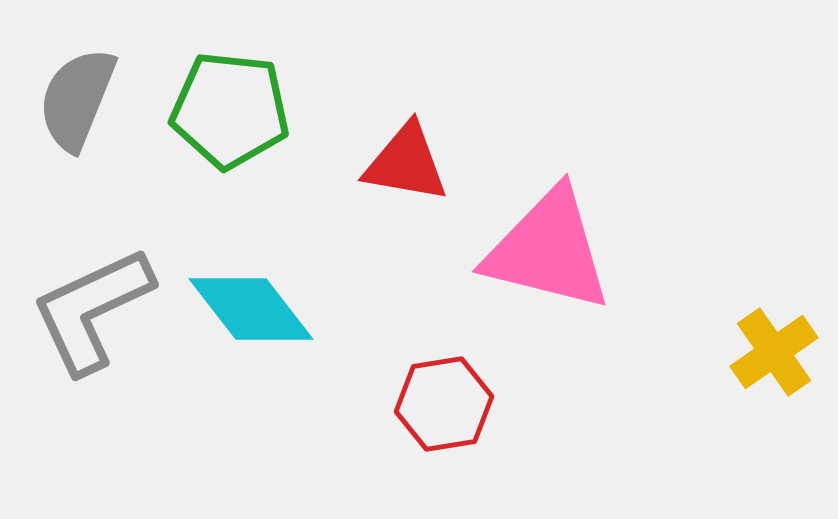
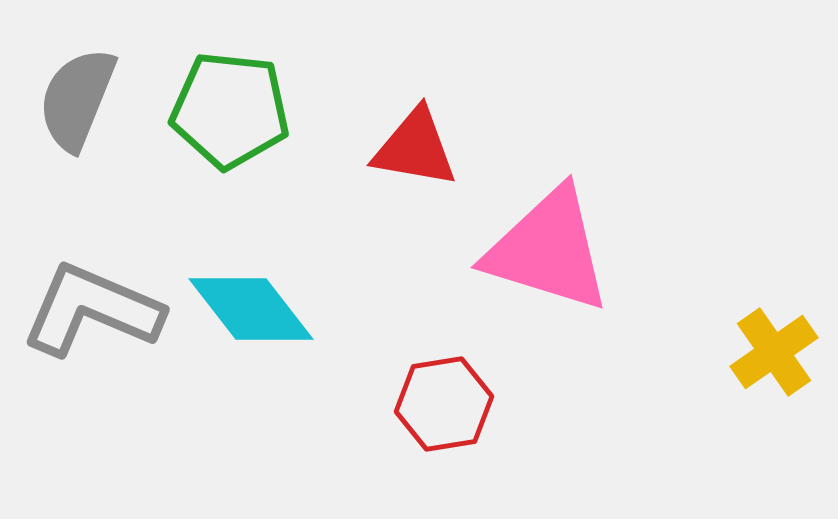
red triangle: moved 9 px right, 15 px up
pink triangle: rotated 3 degrees clockwise
gray L-shape: rotated 48 degrees clockwise
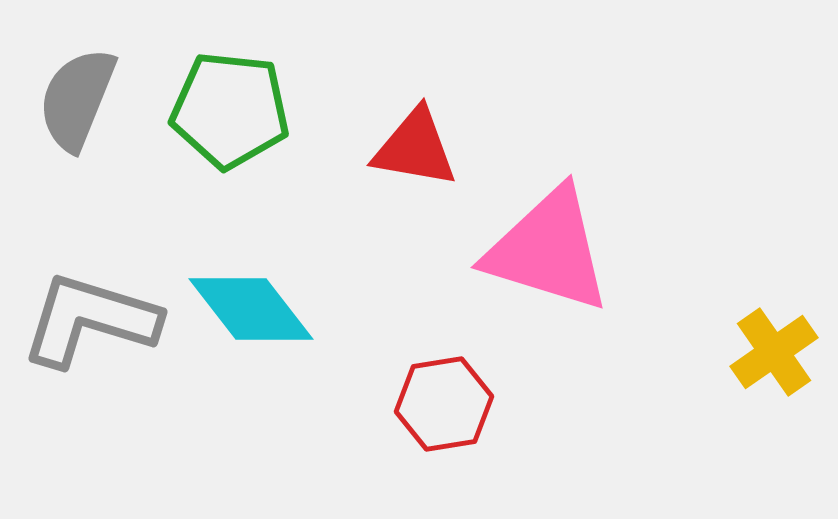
gray L-shape: moved 2 px left, 10 px down; rotated 6 degrees counterclockwise
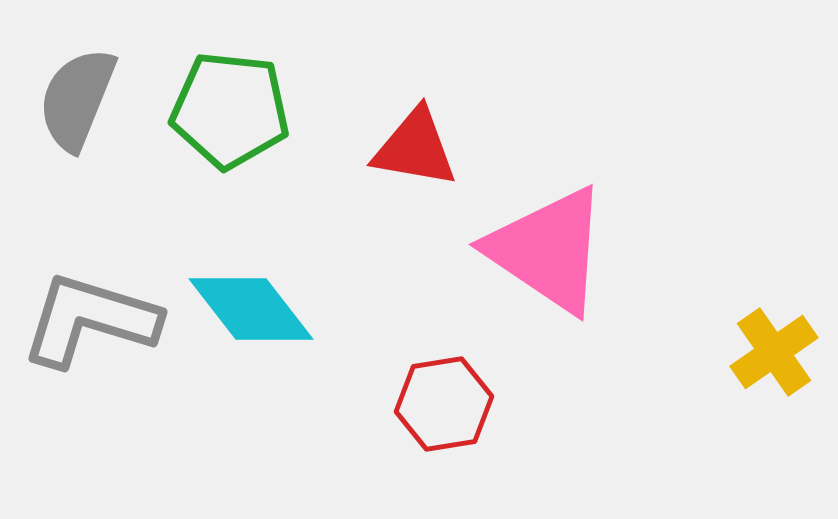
pink triangle: rotated 17 degrees clockwise
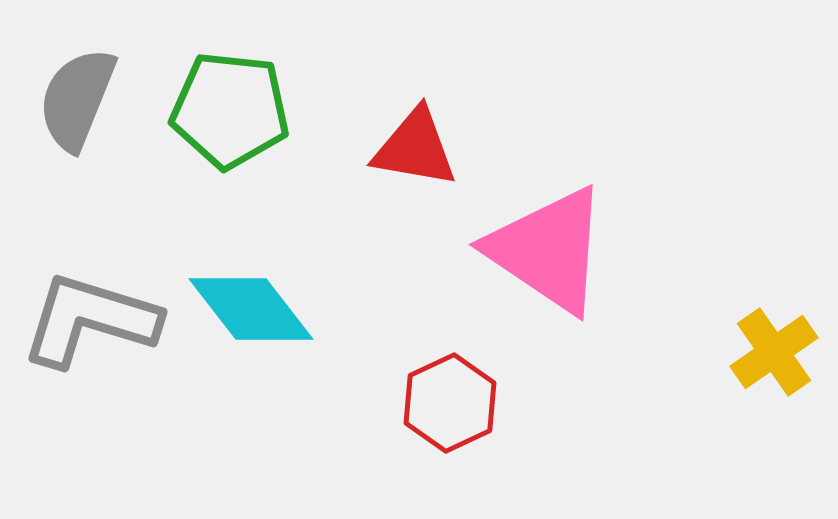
red hexagon: moved 6 px right, 1 px up; rotated 16 degrees counterclockwise
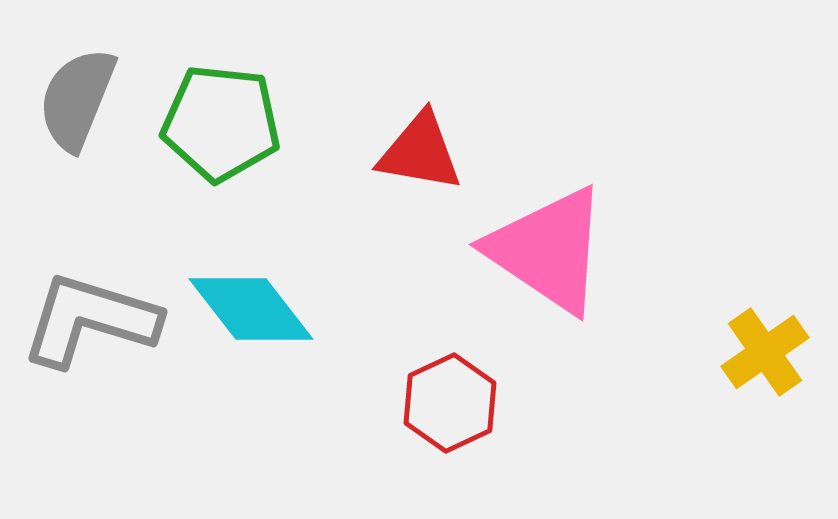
green pentagon: moved 9 px left, 13 px down
red triangle: moved 5 px right, 4 px down
yellow cross: moved 9 px left
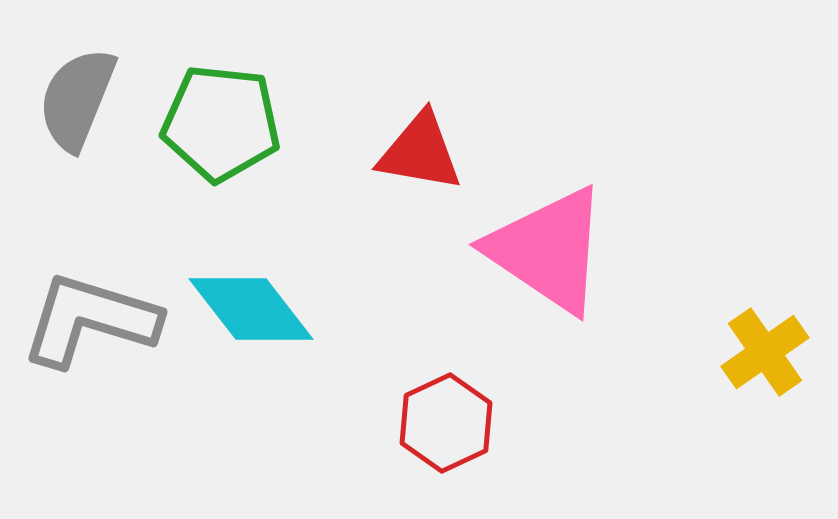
red hexagon: moved 4 px left, 20 px down
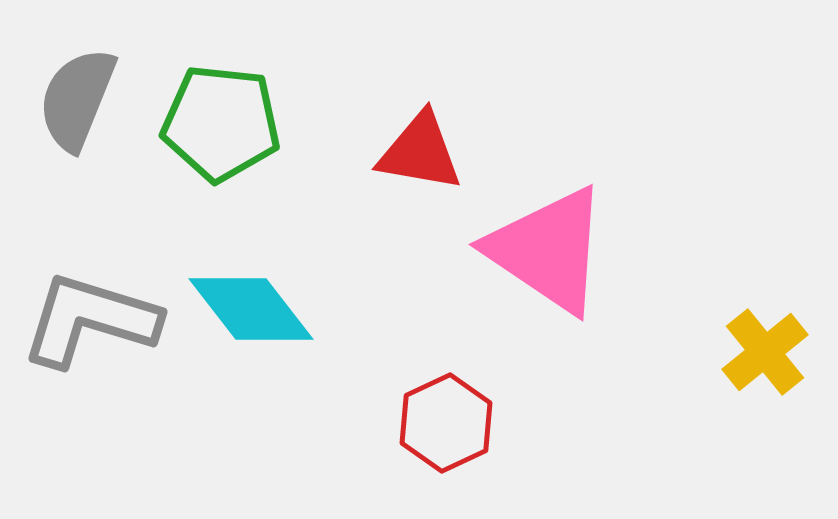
yellow cross: rotated 4 degrees counterclockwise
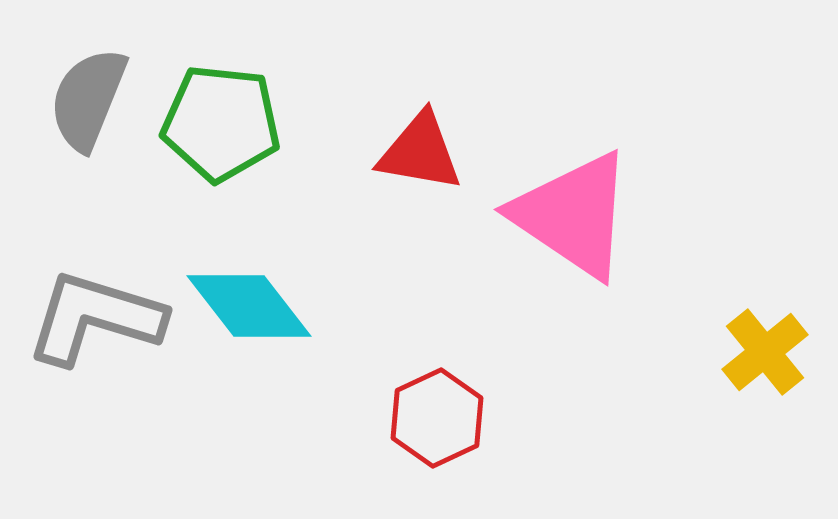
gray semicircle: moved 11 px right
pink triangle: moved 25 px right, 35 px up
cyan diamond: moved 2 px left, 3 px up
gray L-shape: moved 5 px right, 2 px up
red hexagon: moved 9 px left, 5 px up
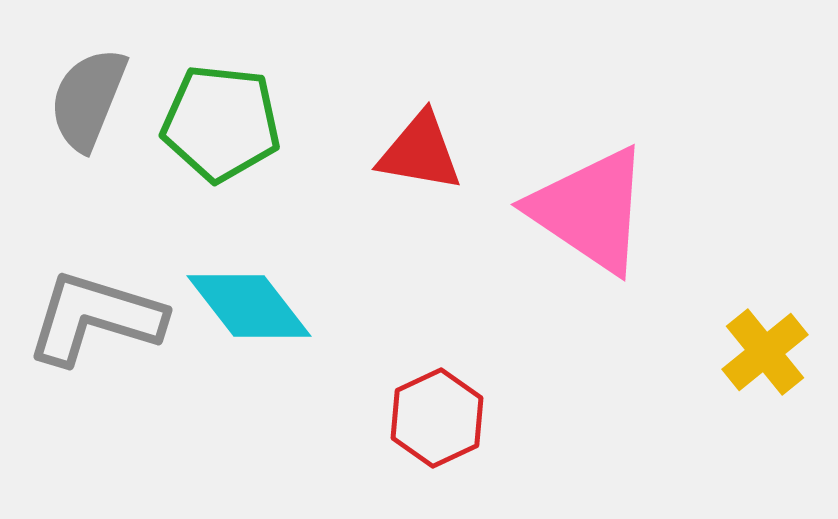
pink triangle: moved 17 px right, 5 px up
